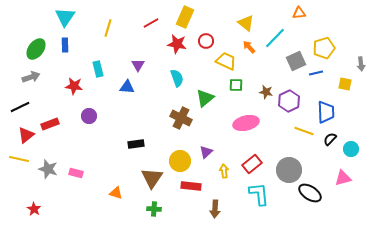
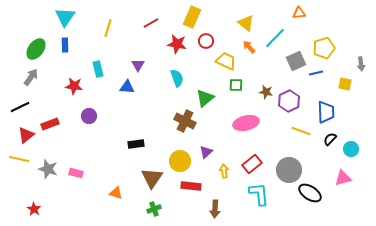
yellow rectangle at (185, 17): moved 7 px right
gray arrow at (31, 77): rotated 36 degrees counterclockwise
brown cross at (181, 118): moved 4 px right, 3 px down
yellow line at (304, 131): moved 3 px left
green cross at (154, 209): rotated 24 degrees counterclockwise
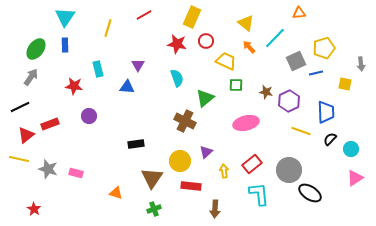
red line at (151, 23): moved 7 px left, 8 px up
pink triangle at (343, 178): moved 12 px right; rotated 18 degrees counterclockwise
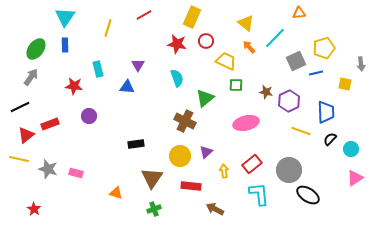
yellow circle at (180, 161): moved 5 px up
black ellipse at (310, 193): moved 2 px left, 2 px down
brown arrow at (215, 209): rotated 114 degrees clockwise
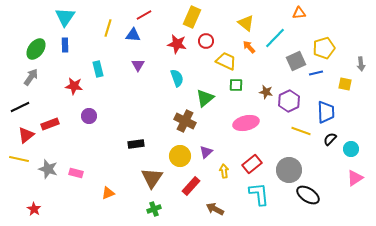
blue triangle at (127, 87): moved 6 px right, 52 px up
red rectangle at (191, 186): rotated 54 degrees counterclockwise
orange triangle at (116, 193): moved 8 px left; rotated 40 degrees counterclockwise
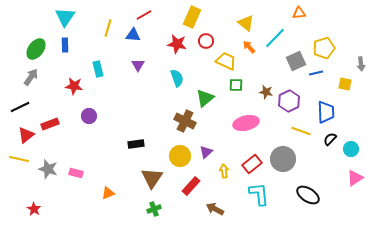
gray circle at (289, 170): moved 6 px left, 11 px up
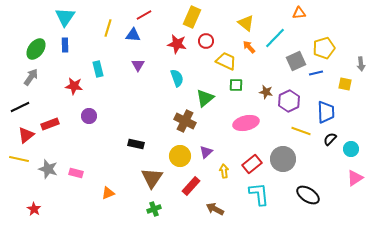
black rectangle at (136, 144): rotated 21 degrees clockwise
